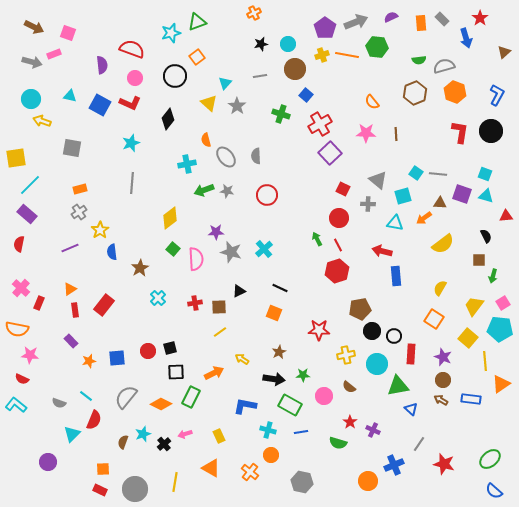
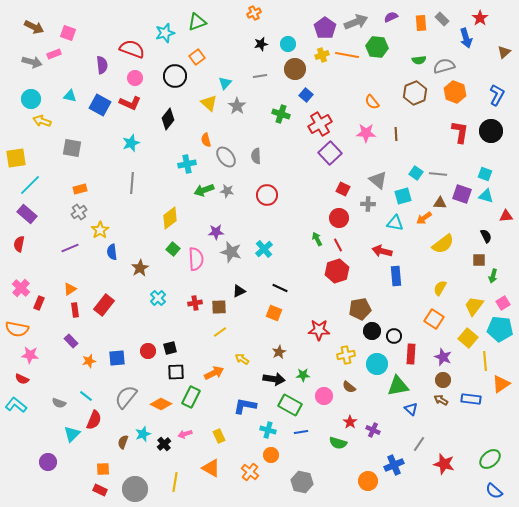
cyan star at (171, 33): moved 6 px left
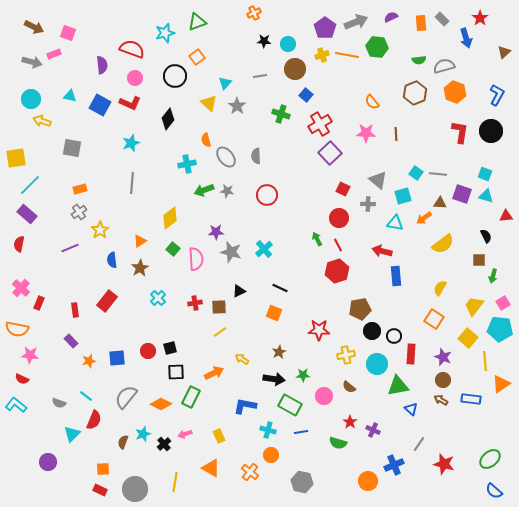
black star at (261, 44): moved 3 px right, 3 px up; rotated 16 degrees clockwise
blue semicircle at (112, 252): moved 8 px down
orange triangle at (70, 289): moved 70 px right, 48 px up
red rectangle at (104, 305): moved 3 px right, 4 px up
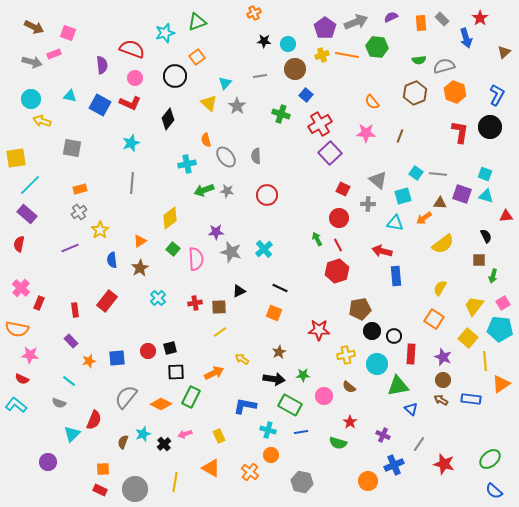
black circle at (491, 131): moved 1 px left, 4 px up
brown line at (396, 134): moved 4 px right, 2 px down; rotated 24 degrees clockwise
cyan line at (86, 396): moved 17 px left, 15 px up
purple cross at (373, 430): moved 10 px right, 5 px down
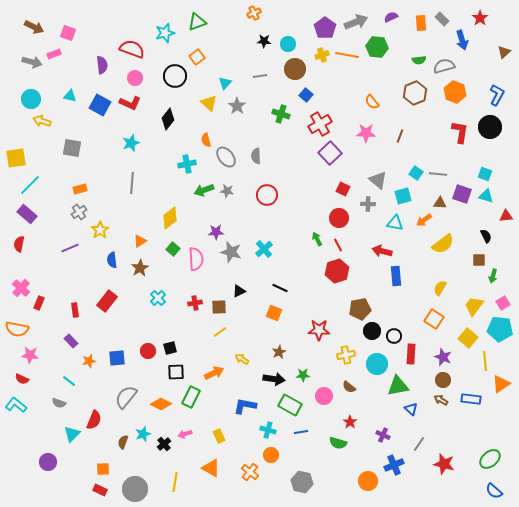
blue arrow at (466, 38): moved 4 px left, 2 px down
orange arrow at (424, 218): moved 2 px down
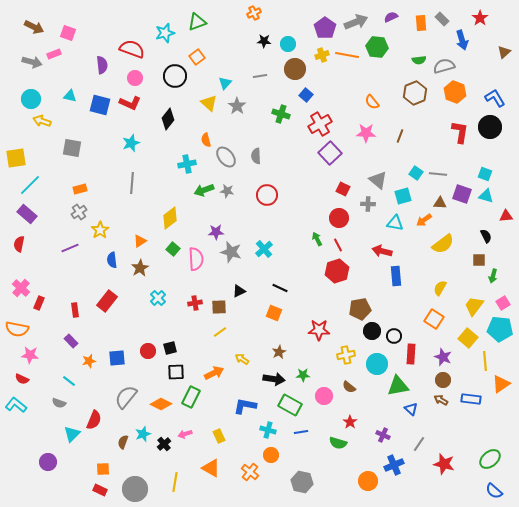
blue L-shape at (497, 95): moved 2 px left, 3 px down; rotated 60 degrees counterclockwise
blue square at (100, 105): rotated 15 degrees counterclockwise
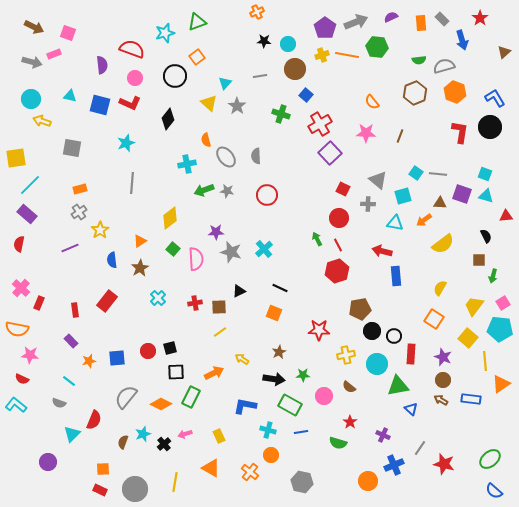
orange cross at (254, 13): moved 3 px right, 1 px up
cyan star at (131, 143): moved 5 px left
gray line at (419, 444): moved 1 px right, 4 px down
